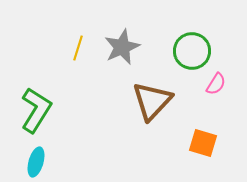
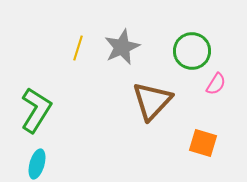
cyan ellipse: moved 1 px right, 2 px down
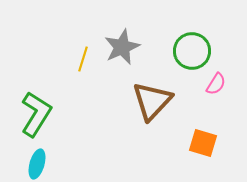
yellow line: moved 5 px right, 11 px down
green L-shape: moved 4 px down
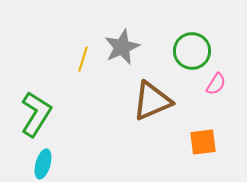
brown triangle: rotated 24 degrees clockwise
orange square: moved 1 px up; rotated 24 degrees counterclockwise
cyan ellipse: moved 6 px right
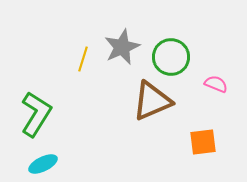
green circle: moved 21 px left, 6 px down
pink semicircle: rotated 100 degrees counterclockwise
cyan ellipse: rotated 48 degrees clockwise
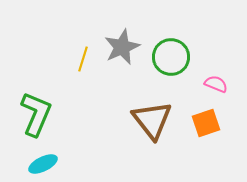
brown triangle: moved 19 px down; rotated 45 degrees counterclockwise
green L-shape: rotated 9 degrees counterclockwise
orange square: moved 3 px right, 19 px up; rotated 12 degrees counterclockwise
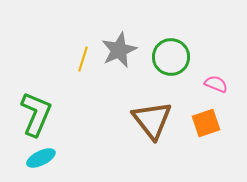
gray star: moved 3 px left, 3 px down
cyan ellipse: moved 2 px left, 6 px up
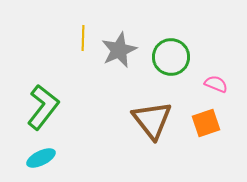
yellow line: moved 21 px up; rotated 15 degrees counterclockwise
green L-shape: moved 7 px right, 7 px up; rotated 15 degrees clockwise
